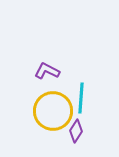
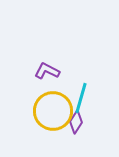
cyan line: rotated 12 degrees clockwise
purple diamond: moved 9 px up
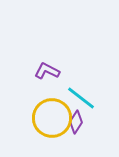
cyan line: rotated 68 degrees counterclockwise
yellow circle: moved 1 px left, 7 px down
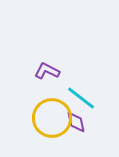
purple diamond: rotated 45 degrees counterclockwise
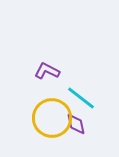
purple diamond: moved 2 px down
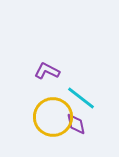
yellow circle: moved 1 px right, 1 px up
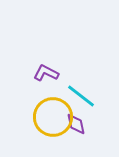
purple L-shape: moved 1 px left, 2 px down
cyan line: moved 2 px up
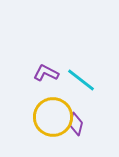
cyan line: moved 16 px up
purple diamond: rotated 25 degrees clockwise
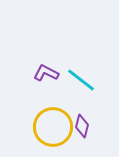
yellow circle: moved 10 px down
purple diamond: moved 6 px right, 2 px down
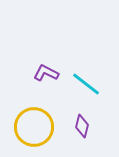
cyan line: moved 5 px right, 4 px down
yellow circle: moved 19 px left
